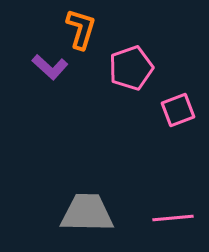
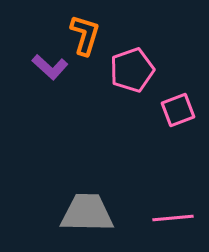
orange L-shape: moved 4 px right, 6 px down
pink pentagon: moved 1 px right, 2 px down
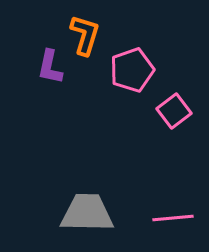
purple L-shape: rotated 60 degrees clockwise
pink square: moved 4 px left, 1 px down; rotated 16 degrees counterclockwise
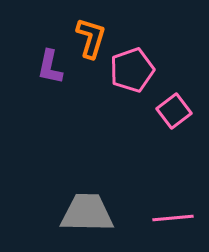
orange L-shape: moved 6 px right, 3 px down
